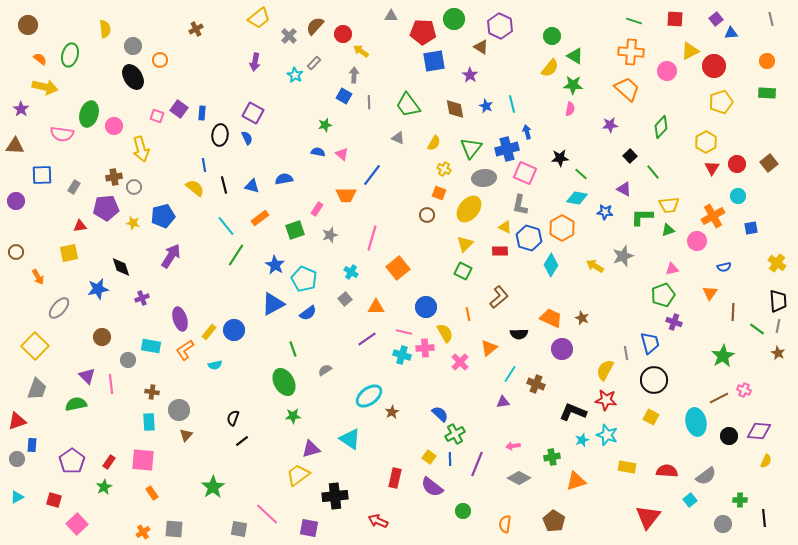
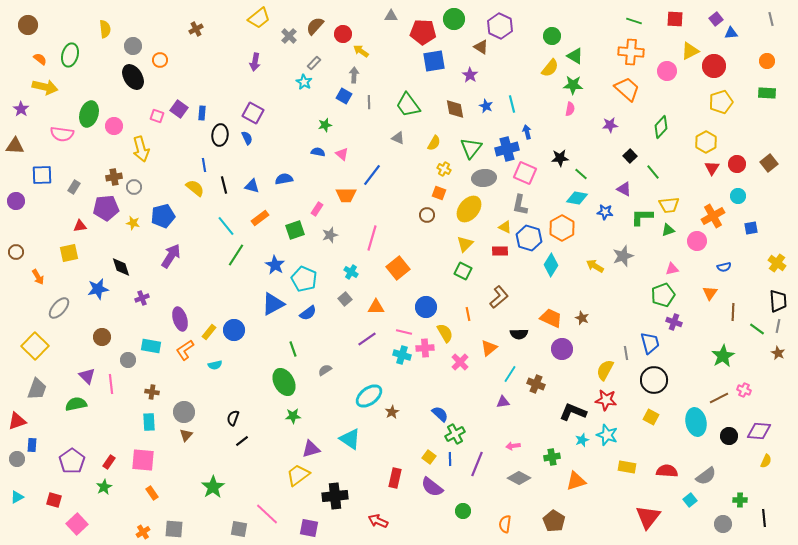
cyan star at (295, 75): moved 9 px right, 7 px down
gray circle at (179, 410): moved 5 px right, 2 px down
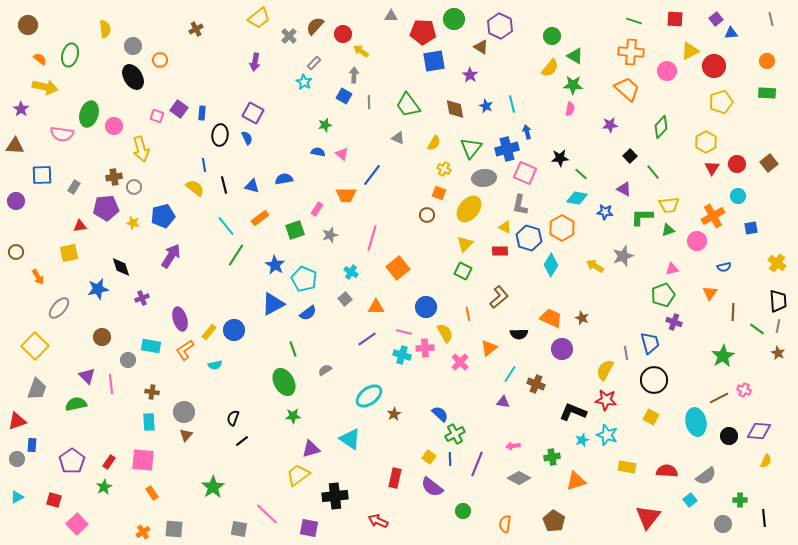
purple triangle at (503, 402): rotated 16 degrees clockwise
brown star at (392, 412): moved 2 px right, 2 px down
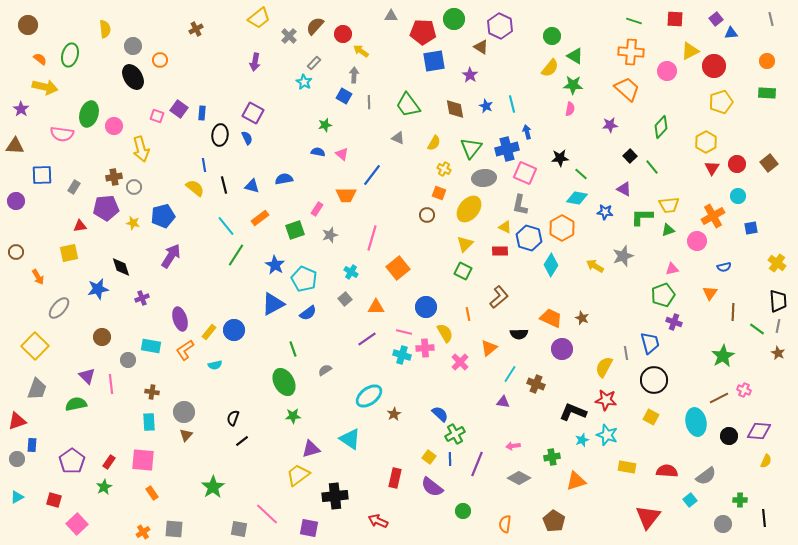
green line at (653, 172): moved 1 px left, 5 px up
yellow semicircle at (605, 370): moved 1 px left, 3 px up
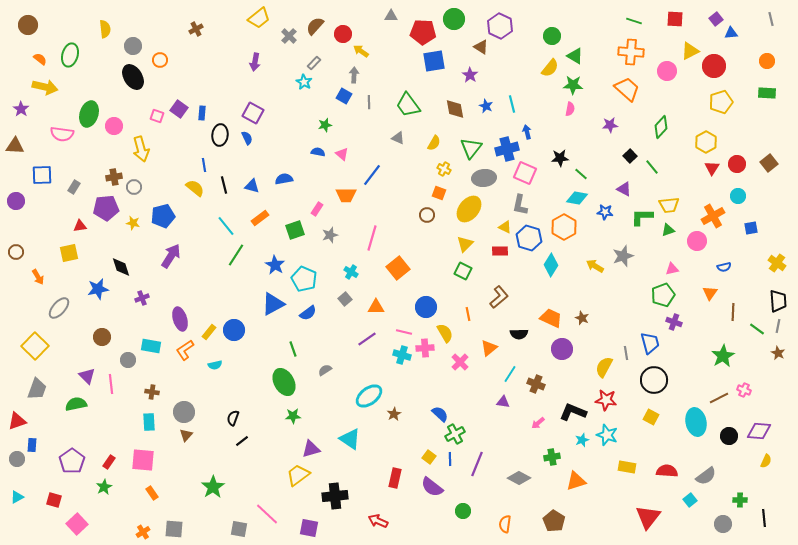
orange hexagon at (562, 228): moved 2 px right, 1 px up
pink arrow at (513, 446): moved 25 px right, 23 px up; rotated 32 degrees counterclockwise
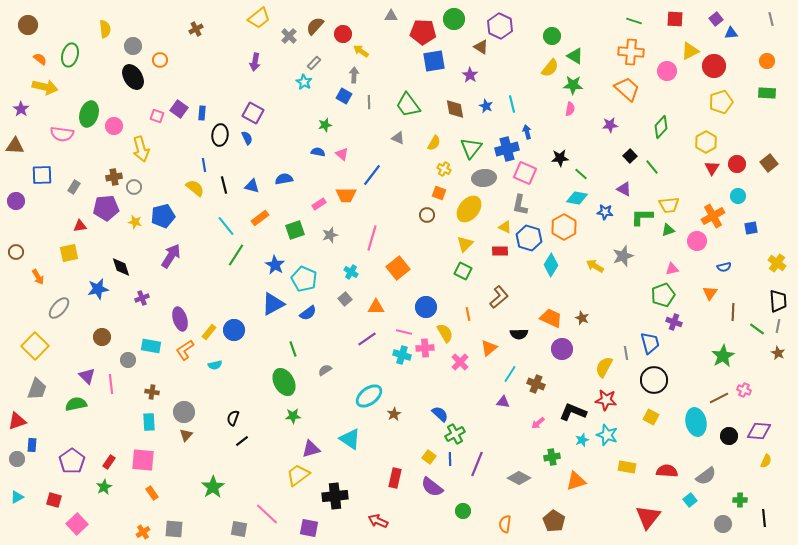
pink rectangle at (317, 209): moved 2 px right, 5 px up; rotated 24 degrees clockwise
yellow star at (133, 223): moved 2 px right, 1 px up
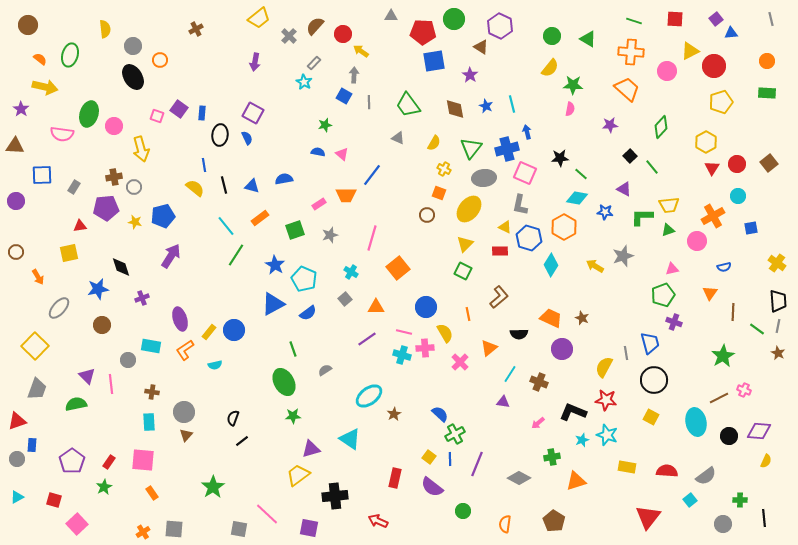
green triangle at (575, 56): moved 13 px right, 17 px up
brown circle at (102, 337): moved 12 px up
brown cross at (536, 384): moved 3 px right, 2 px up
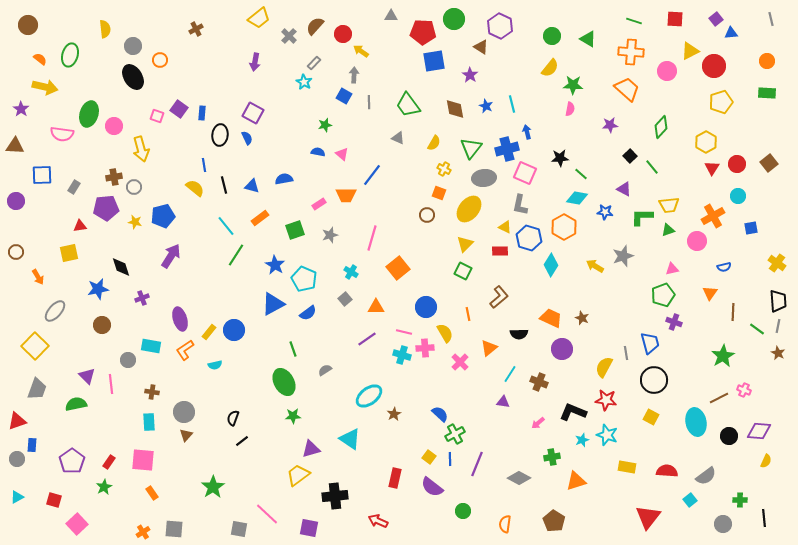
gray ellipse at (59, 308): moved 4 px left, 3 px down
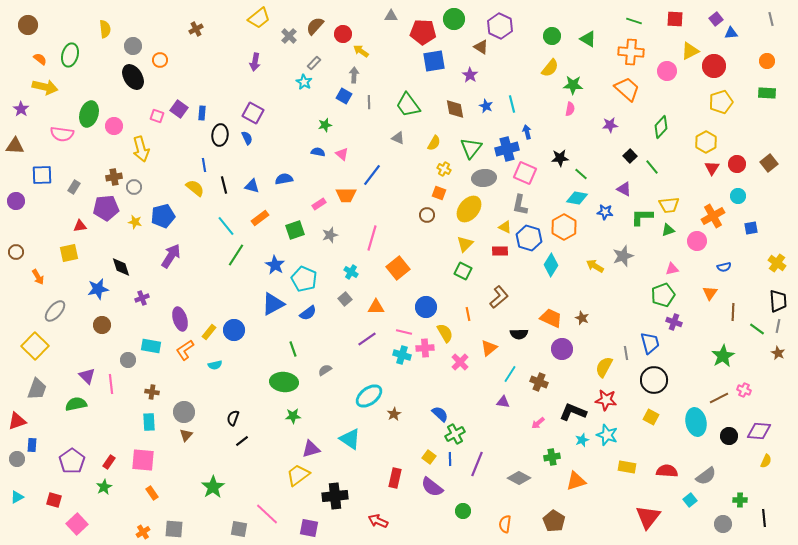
green ellipse at (284, 382): rotated 56 degrees counterclockwise
